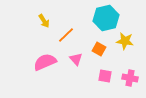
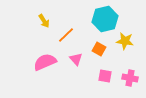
cyan hexagon: moved 1 px left, 1 px down
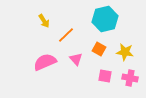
yellow star: moved 11 px down
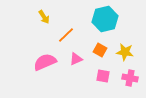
yellow arrow: moved 4 px up
orange square: moved 1 px right, 1 px down
pink triangle: rotated 48 degrees clockwise
pink square: moved 2 px left
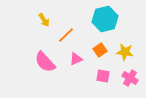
yellow arrow: moved 3 px down
orange square: rotated 24 degrees clockwise
pink semicircle: rotated 110 degrees counterclockwise
pink cross: rotated 21 degrees clockwise
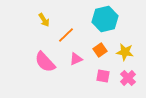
pink cross: moved 2 px left; rotated 14 degrees clockwise
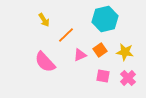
pink triangle: moved 4 px right, 4 px up
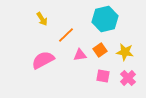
yellow arrow: moved 2 px left, 1 px up
pink triangle: rotated 16 degrees clockwise
pink semicircle: moved 2 px left, 2 px up; rotated 105 degrees clockwise
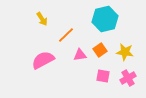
pink cross: rotated 14 degrees clockwise
